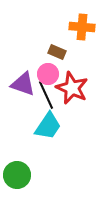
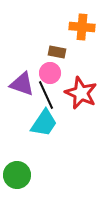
brown rectangle: rotated 12 degrees counterclockwise
pink circle: moved 2 px right, 1 px up
purple triangle: moved 1 px left
red star: moved 9 px right, 5 px down
cyan trapezoid: moved 4 px left, 3 px up
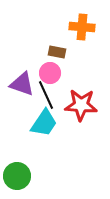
red star: moved 12 px down; rotated 20 degrees counterclockwise
green circle: moved 1 px down
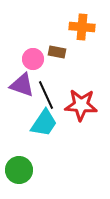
pink circle: moved 17 px left, 14 px up
purple triangle: moved 1 px down
green circle: moved 2 px right, 6 px up
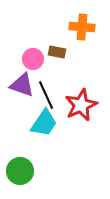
red star: rotated 28 degrees counterclockwise
green circle: moved 1 px right, 1 px down
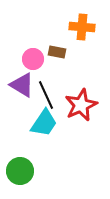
purple triangle: rotated 12 degrees clockwise
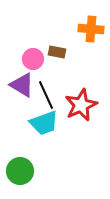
orange cross: moved 9 px right, 2 px down
cyan trapezoid: rotated 36 degrees clockwise
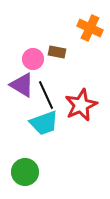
orange cross: moved 1 px left, 1 px up; rotated 20 degrees clockwise
green circle: moved 5 px right, 1 px down
